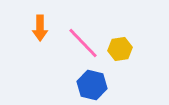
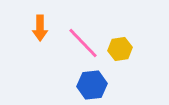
blue hexagon: rotated 20 degrees counterclockwise
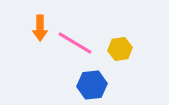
pink line: moved 8 px left; rotated 15 degrees counterclockwise
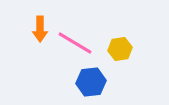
orange arrow: moved 1 px down
blue hexagon: moved 1 px left, 3 px up
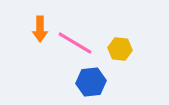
yellow hexagon: rotated 15 degrees clockwise
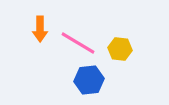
pink line: moved 3 px right
blue hexagon: moved 2 px left, 2 px up
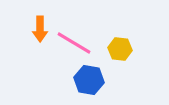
pink line: moved 4 px left
blue hexagon: rotated 16 degrees clockwise
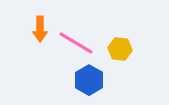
pink line: moved 2 px right
blue hexagon: rotated 20 degrees clockwise
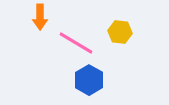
orange arrow: moved 12 px up
yellow hexagon: moved 17 px up
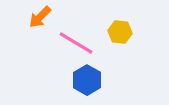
orange arrow: rotated 45 degrees clockwise
blue hexagon: moved 2 px left
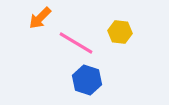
orange arrow: moved 1 px down
blue hexagon: rotated 12 degrees counterclockwise
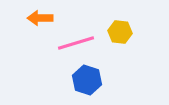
orange arrow: rotated 45 degrees clockwise
pink line: rotated 48 degrees counterclockwise
